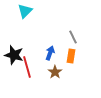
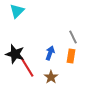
cyan triangle: moved 8 px left
black star: moved 1 px right, 1 px up
red line: rotated 15 degrees counterclockwise
brown star: moved 4 px left, 5 px down
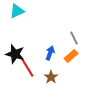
cyan triangle: rotated 21 degrees clockwise
gray line: moved 1 px right, 1 px down
orange rectangle: rotated 40 degrees clockwise
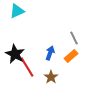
black star: rotated 12 degrees clockwise
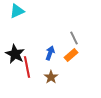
orange rectangle: moved 1 px up
red line: rotated 20 degrees clockwise
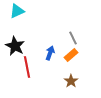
gray line: moved 1 px left
black star: moved 8 px up
brown star: moved 20 px right, 4 px down
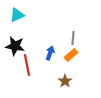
cyan triangle: moved 4 px down
gray line: rotated 32 degrees clockwise
black star: rotated 18 degrees counterclockwise
red line: moved 2 px up
brown star: moved 6 px left
